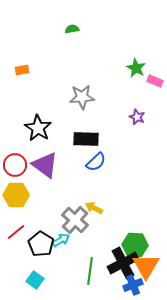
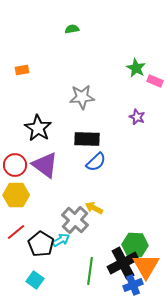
black rectangle: moved 1 px right
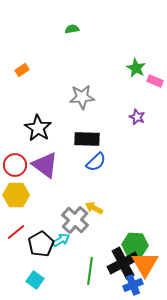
orange rectangle: rotated 24 degrees counterclockwise
black pentagon: rotated 10 degrees clockwise
orange triangle: moved 1 px left, 2 px up
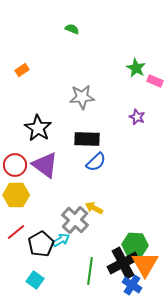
green semicircle: rotated 32 degrees clockwise
blue cross: moved 1 px left; rotated 36 degrees counterclockwise
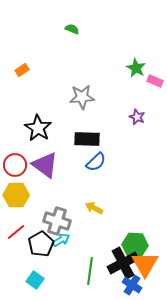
gray cross: moved 18 px left, 1 px down; rotated 24 degrees counterclockwise
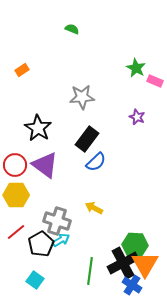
black rectangle: rotated 55 degrees counterclockwise
